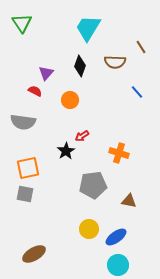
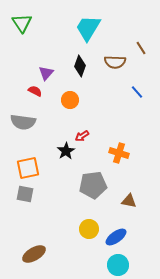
brown line: moved 1 px down
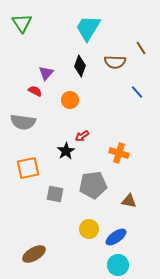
gray square: moved 30 px right
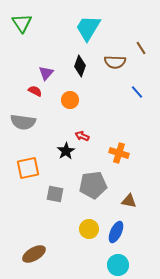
red arrow: rotated 56 degrees clockwise
blue ellipse: moved 5 px up; rotated 30 degrees counterclockwise
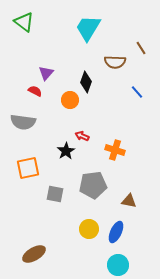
green triangle: moved 2 px right, 1 px up; rotated 20 degrees counterclockwise
black diamond: moved 6 px right, 16 px down
orange cross: moved 4 px left, 3 px up
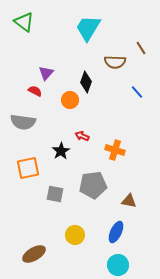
black star: moved 5 px left
yellow circle: moved 14 px left, 6 px down
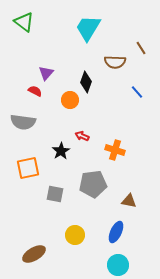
gray pentagon: moved 1 px up
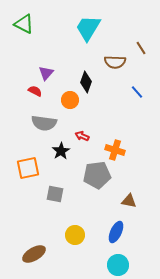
green triangle: moved 2 px down; rotated 10 degrees counterclockwise
gray semicircle: moved 21 px right, 1 px down
gray pentagon: moved 4 px right, 9 px up
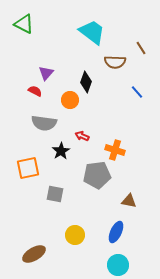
cyan trapezoid: moved 4 px right, 4 px down; rotated 96 degrees clockwise
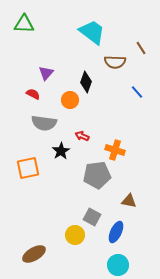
green triangle: rotated 25 degrees counterclockwise
red semicircle: moved 2 px left, 3 px down
gray square: moved 37 px right, 23 px down; rotated 18 degrees clockwise
